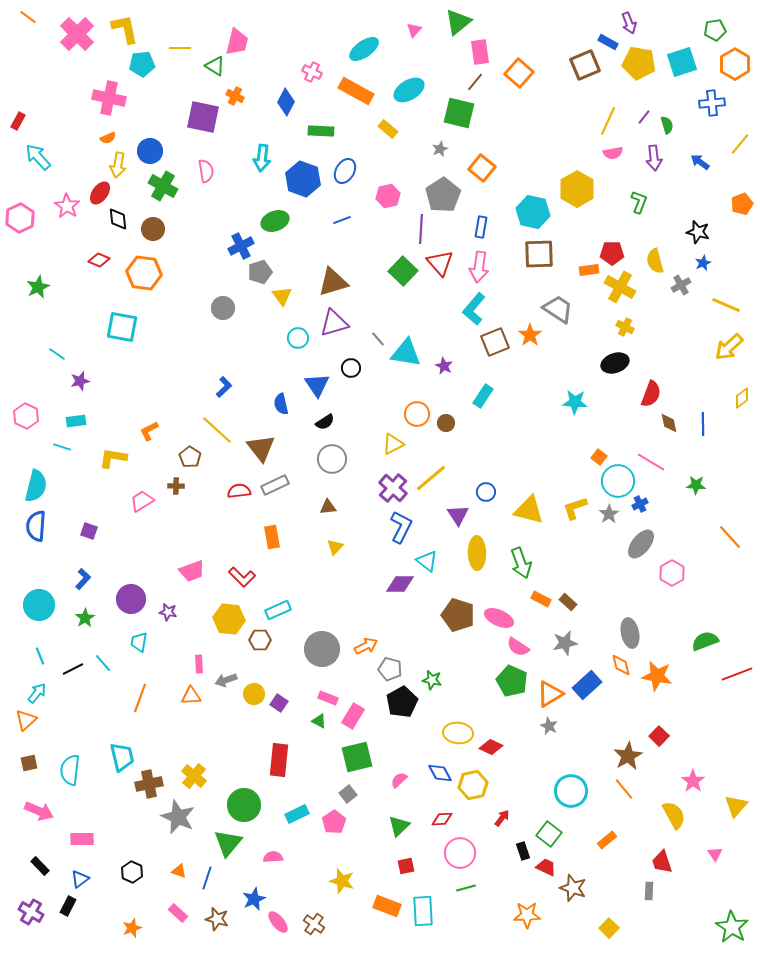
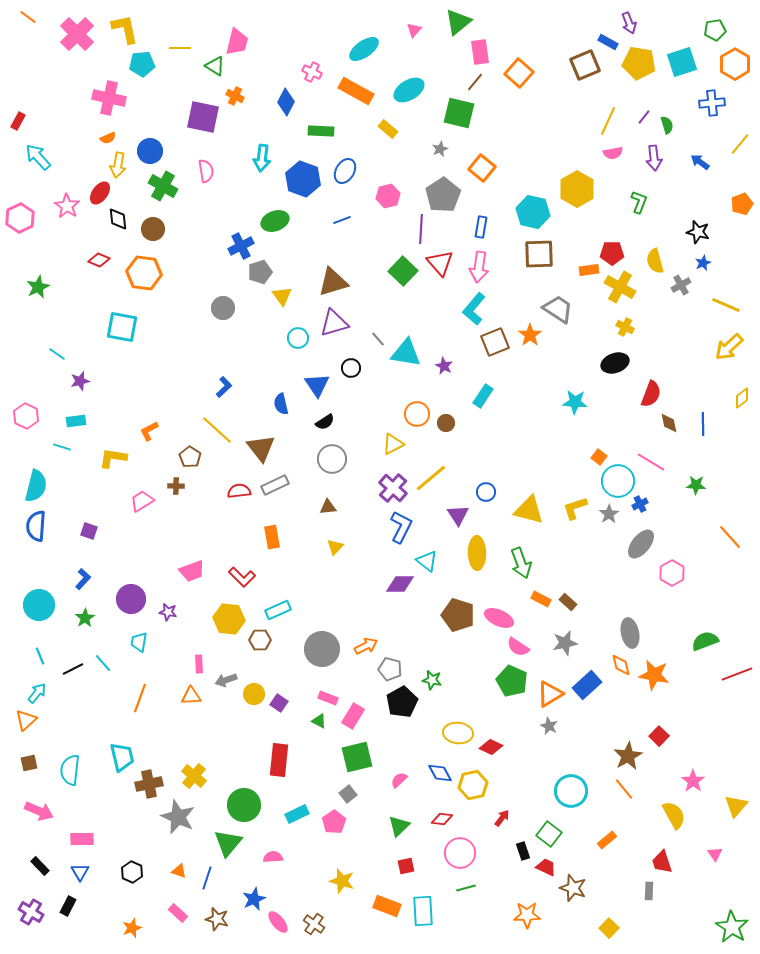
orange star at (657, 676): moved 3 px left, 1 px up
red diamond at (442, 819): rotated 10 degrees clockwise
blue triangle at (80, 879): moved 7 px up; rotated 24 degrees counterclockwise
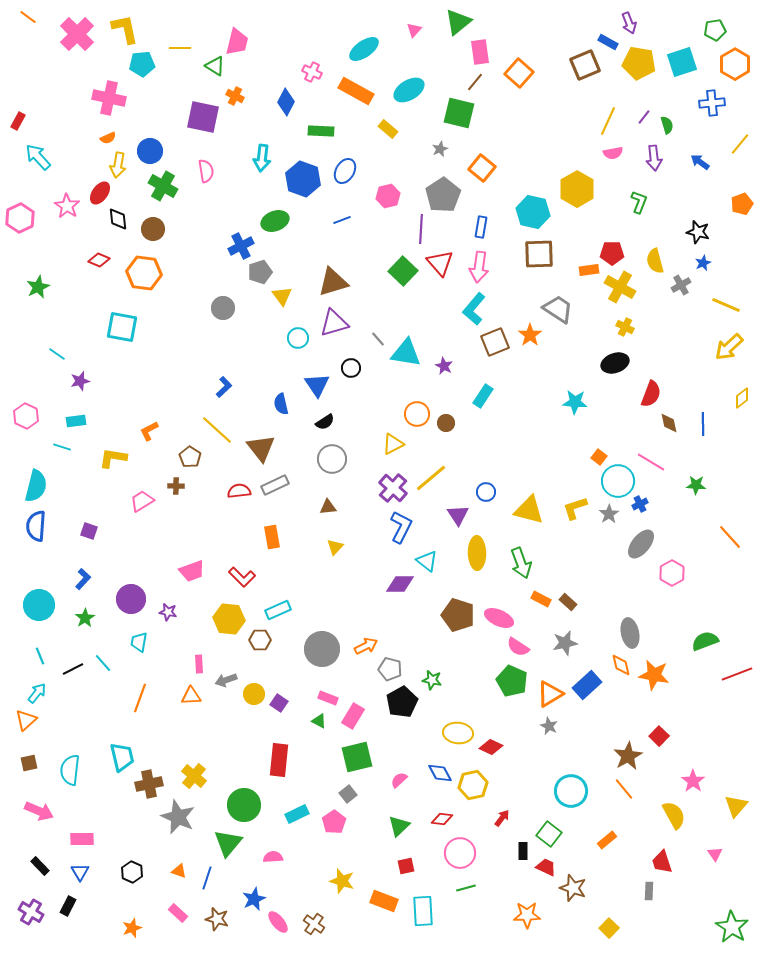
black rectangle at (523, 851): rotated 18 degrees clockwise
orange rectangle at (387, 906): moved 3 px left, 5 px up
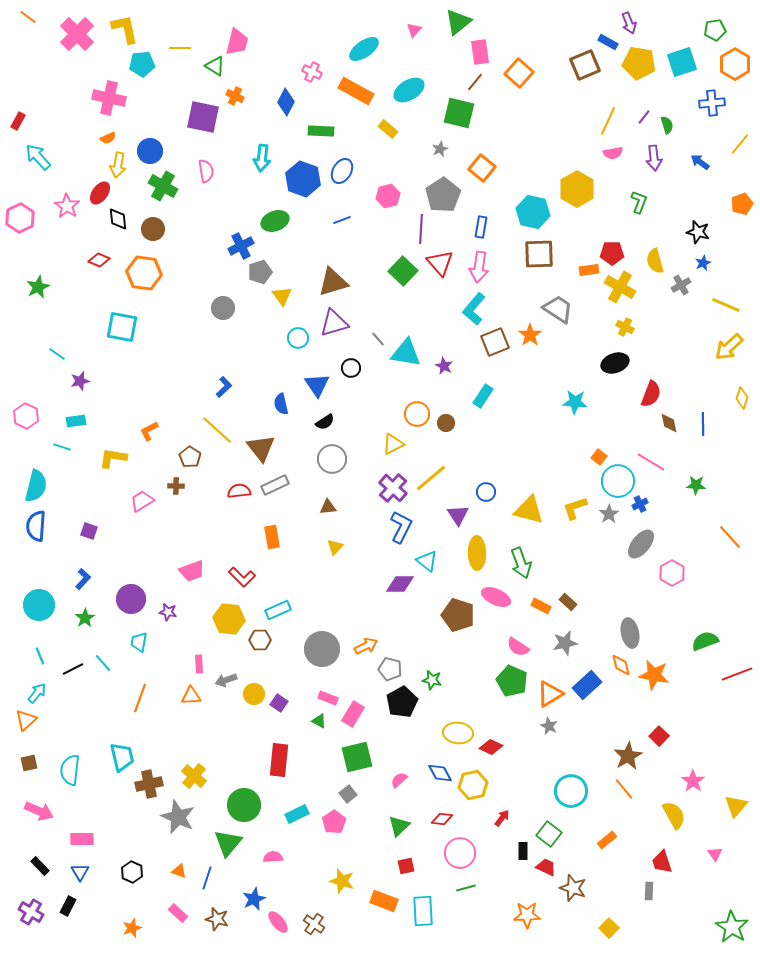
blue ellipse at (345, 171): moved 3 px left
yellow diamond at (742, 398): rotated 35 degrees counterclockwise
orange rectangle at (541, 599): moved 7 px down
pink ellipse at (499, 618): moved 3 px left, 21 px up
pink rectangle at (353, 716): moved 2 px up
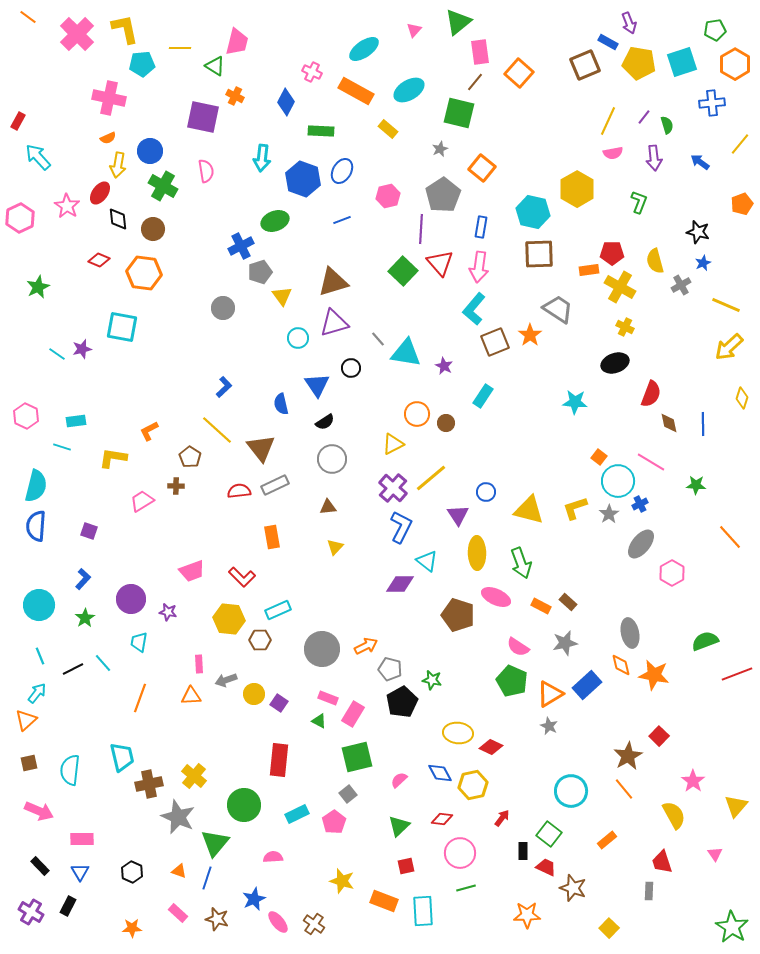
purple star at (80, 381): moved 2 px right, 32 px up
green triangle at (228, 843): moved 13 px left
orange star at (132, 928): rotated 18 degrees clockwise
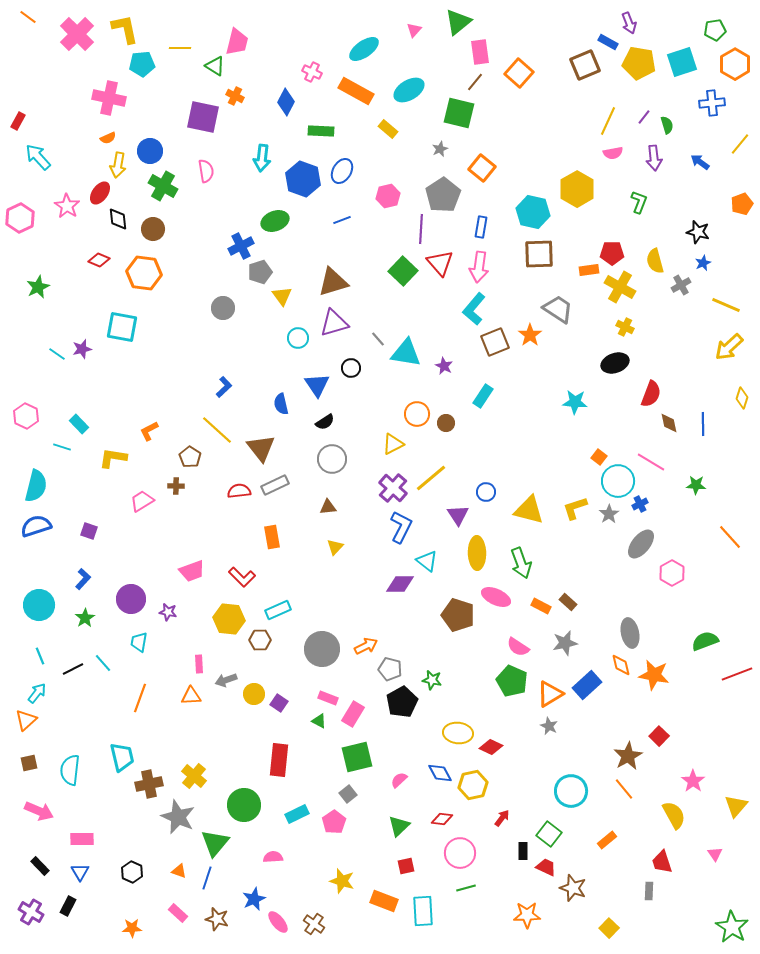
cyan rectangle at (76, 421): moved 3 px right, 3 px down; rotated 54 degrees clockwise
blue semicircle at (36, 526): rotated 68 degrees clockwise
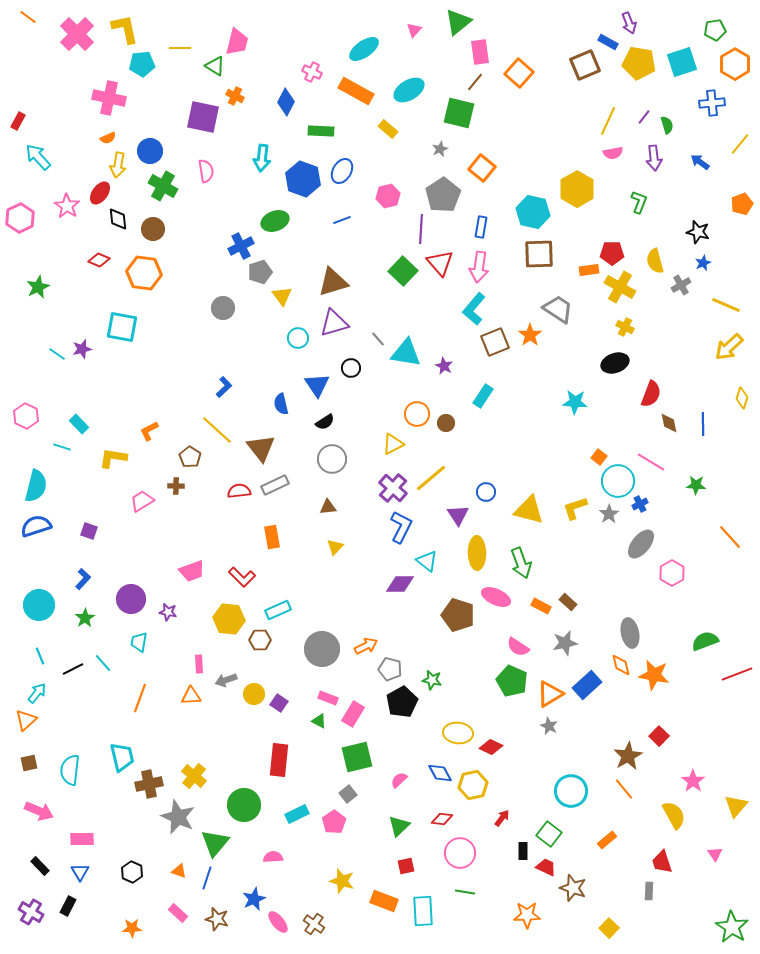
green line at (466, 888): moved 1 px left, 4 px down; rotated 24 degrees clockwise
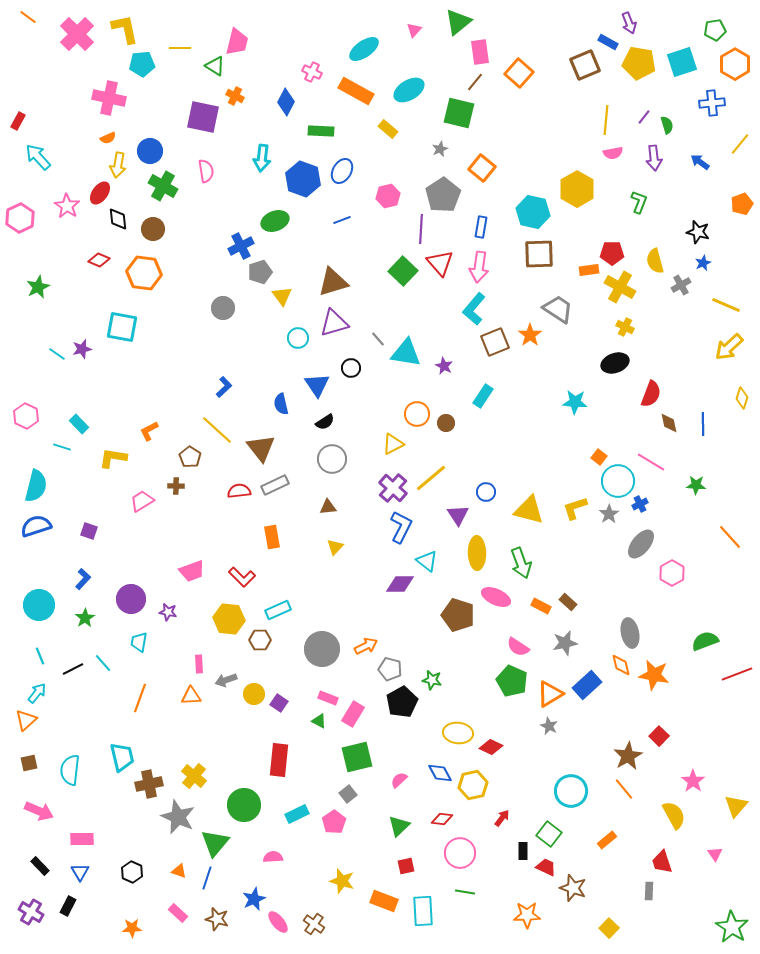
yellow line at (608, 121): moved 2 px left, 1 px up; rotated 20 degrees counterclockwise
